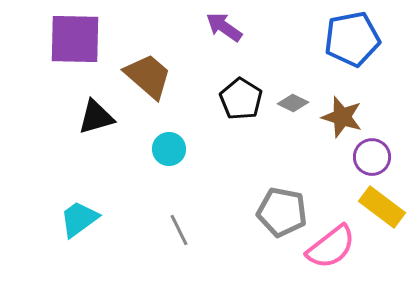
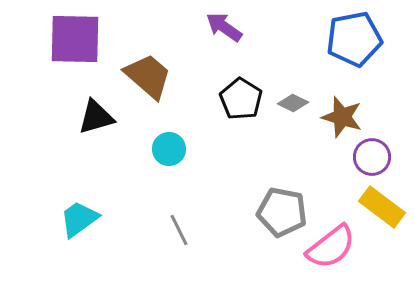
blue pentagon: moved 2 px right
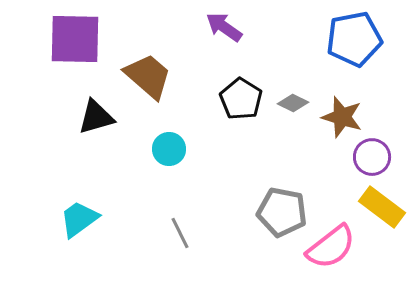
gray line: moved 1 px right, 3 px down
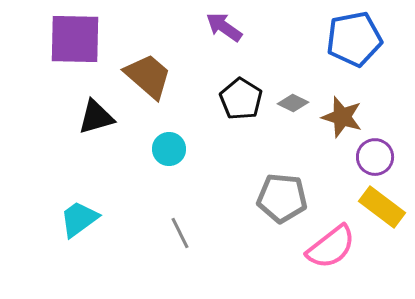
purple circle: moved 3 px right
gray pentagon: moved 14 px up; rotated 6 degrees counterclockwise
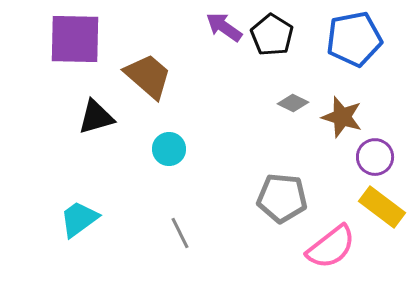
black pentagon: moved 31 px right, 64 px up
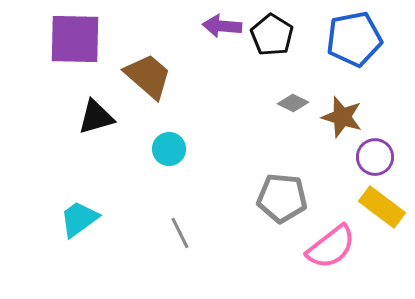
purple arrow: moved 2 px left, 1 px up; rotated 30 degrees counterclockwise
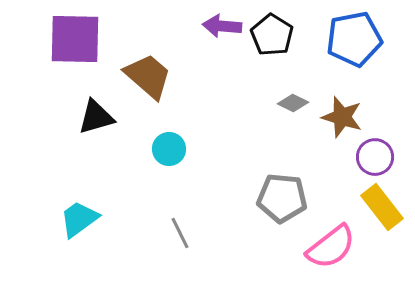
yellow rectangle: rotated 15 degrees clockwise
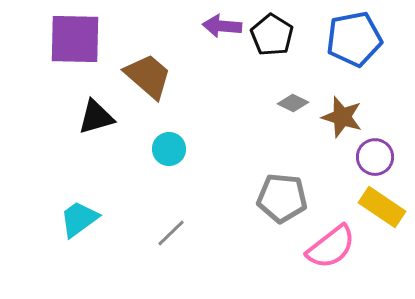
yellow rectangle: rotated 18 degrees counterclockwise
gray line: moved 9 px left; rotated 72 degrees clockwise
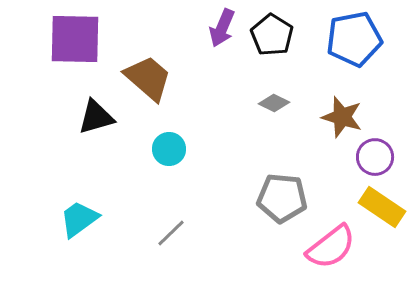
purple arrow: moved 2 px down; rotated 72 degrees counterclockwise
brown trapezoid: moved 2 px down
gray diamond: moved 19 px left
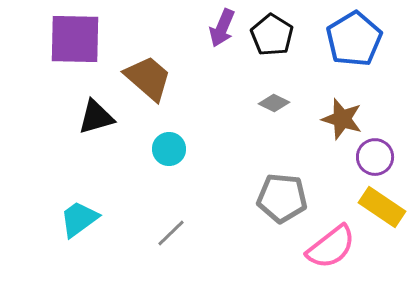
blue pentagon: rotated 20 degrees counterclockwise
brown star: moved 2 px down
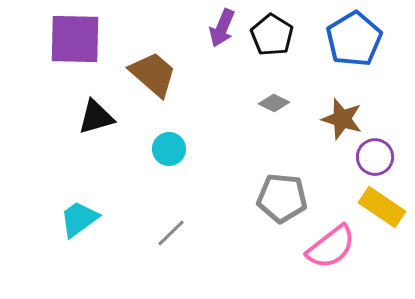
brown trapezoid: moved 5 px right, 4 px up
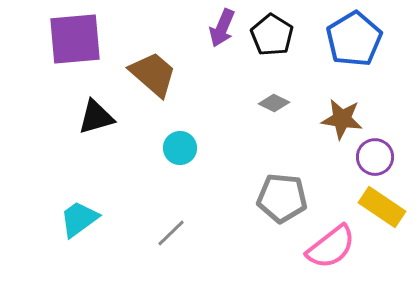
purple square: rotated 6 degrees counterclockwise
brown star: rotated 9 degrees counterclockwise
cyan circle: moved 11 px right, 1 px up
